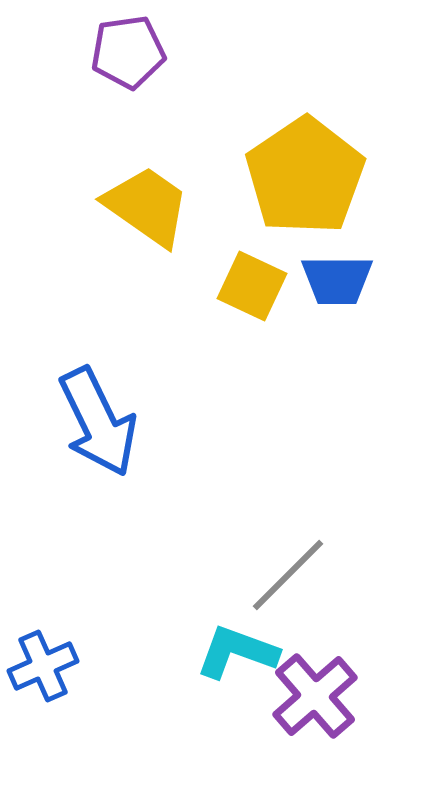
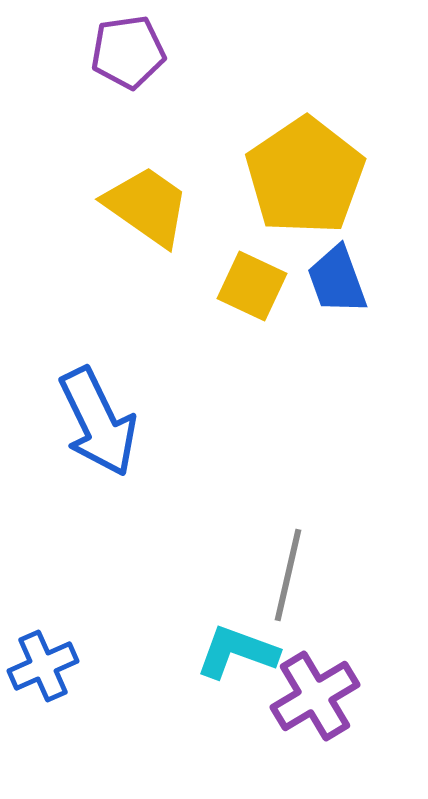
blue trapezoid: rotated 70 degrees clockwise
gray line: rotated 32 degrees counterclockwise
purple cross: rotated 10 degrees clockwise
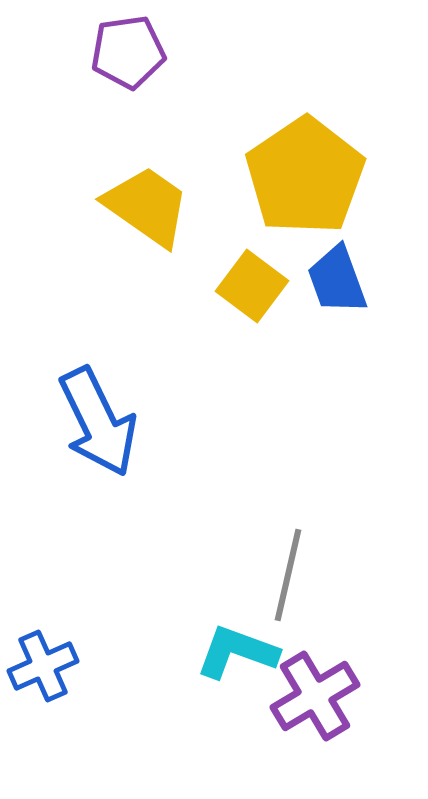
yellow square: rotated 12 degrees clockwise
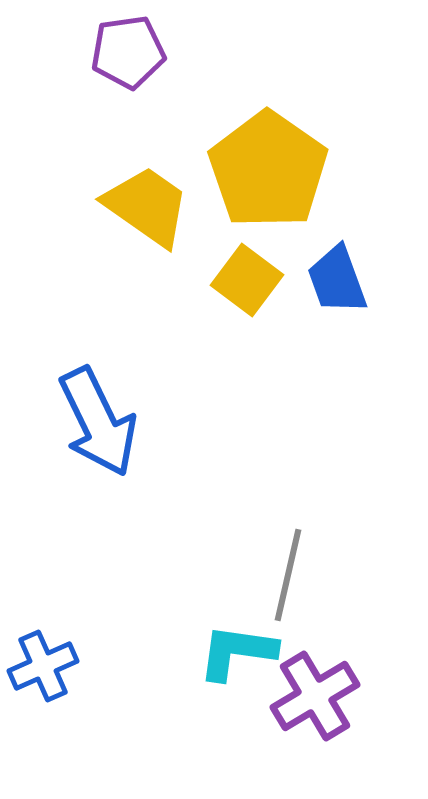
yellow pentagon: moved 37 px left, 6 px up; rotated 3 degrees counterclockwise
yellow square: moved 5 px left, 6 px up
cyan L-shape: rotated 12 degrees counterclockwise
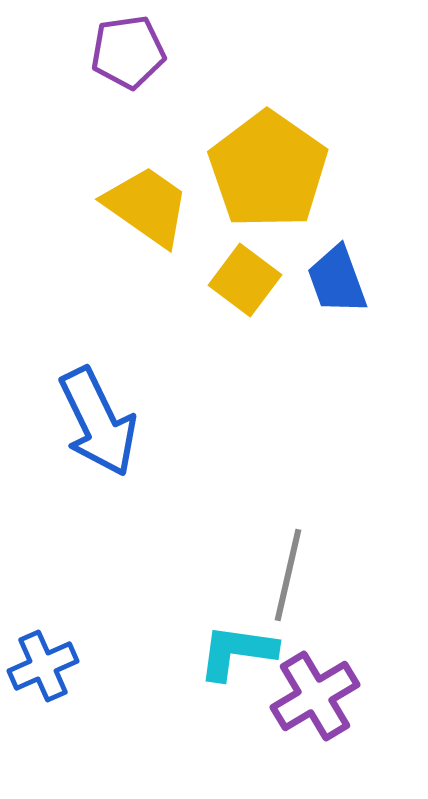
yellow square: moved 2 px left
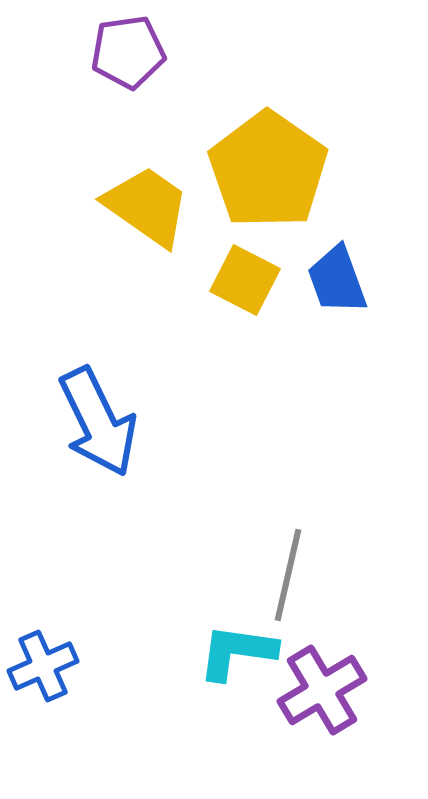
yellow square: rotated 10 degrees counterclockwise
purple cross: moved 7 px right, 6 px up
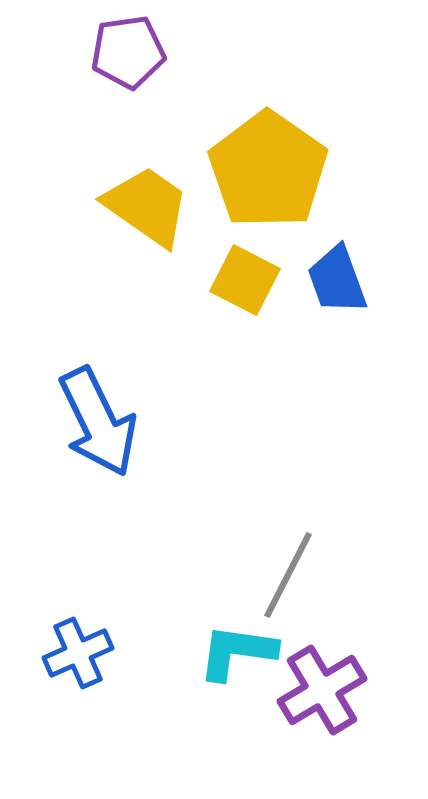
gray line: rotated 14 degrees clockwise
blue cross: moved 35 px right, 13 px up
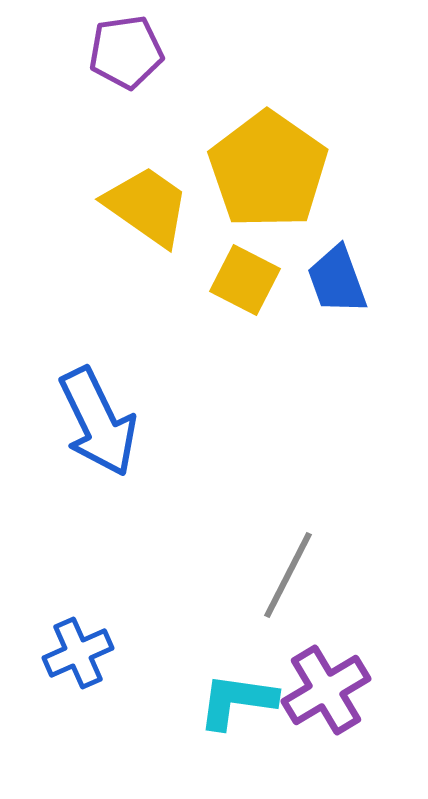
purple pentagon: moved 2 px left
cyan L-shape: moved 49 px down
purple cross: moved 4 px right
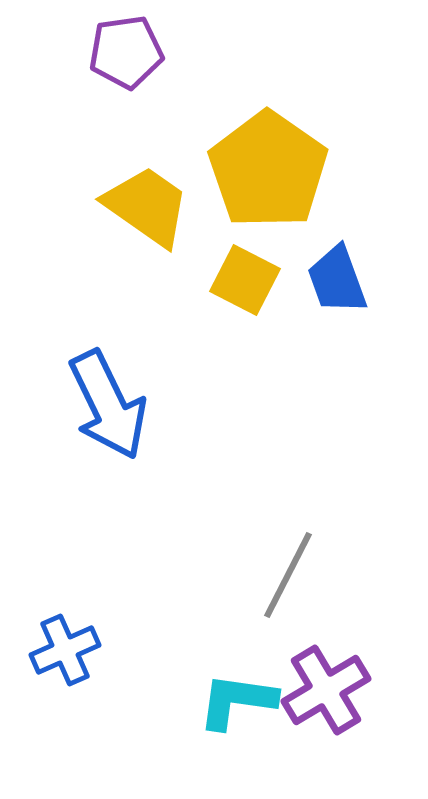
blue arrow: moved 10 px right, 17 px up
blue cross: moved 13 px left, 3 px up
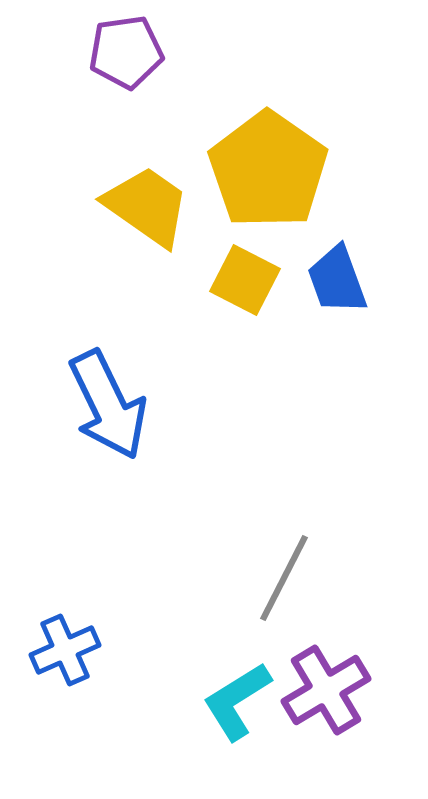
gray line: moved 4 px left, 3 px down
cyan L-shape: rotated 40 degrees counterclockwise
